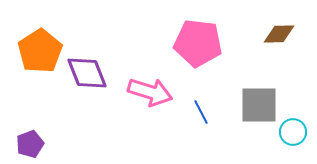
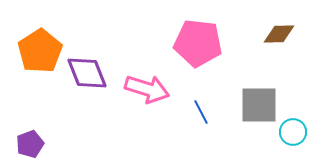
pink arrow: moved 3 px left, 3 px up
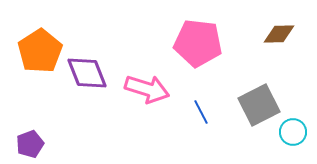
gray square: rotated 27 degrees counterclockwise
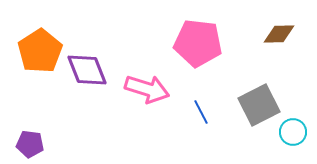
purple diamond: moved 3 px up
purple pentagon: rotated 28 degrees clockwise
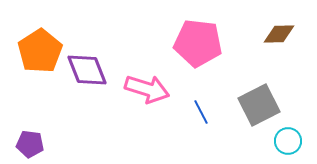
cyan circle: moved 5 px left, 9 px down
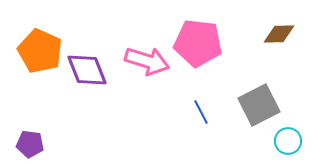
orange pentagon: rotated 15 degrees counterclockwise
pink arrow: moved 28 px up
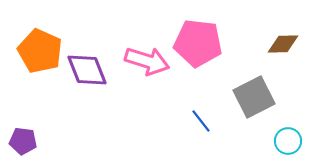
brown diamond: moved 4 px right, 10 px down
gray square: moved 5 px left, 8 px up
blue line: moved 9 px down; rotated 10 degrees counterclockwise
purple pentagon: moved 7 px left, 3 px up
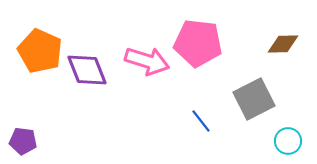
gray square: moved 2 px down
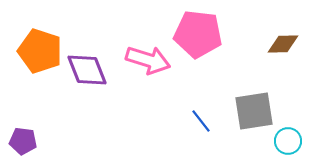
pink pentagon: moved 9 px up
orange pentagon: rotated 6 degrees counterclockwise
pink arrow: moved 1 px right, 1 px up
gray square: moved 12 px down; rotated 18 degrees clockwise
